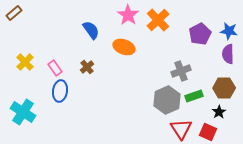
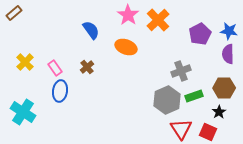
orange ellipse: moved 2 px right
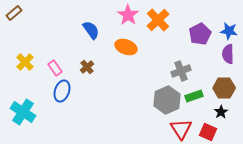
blue ellipse: moved 2 px right; rotated 10 degrees clockwise
black star: moved 2 px right
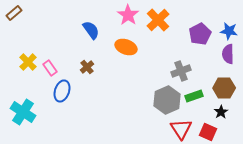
yellow cross: moved 3 px right
pink rectangle: moved 5 px left
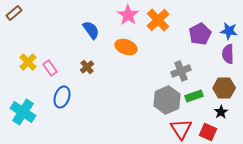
blue ellipse: moved 6 px down
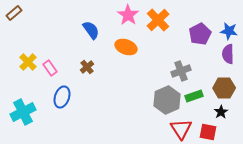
cyan cross: rotated 30 degrees clockwise
red square: rotated 12 degrees counterclockwise
